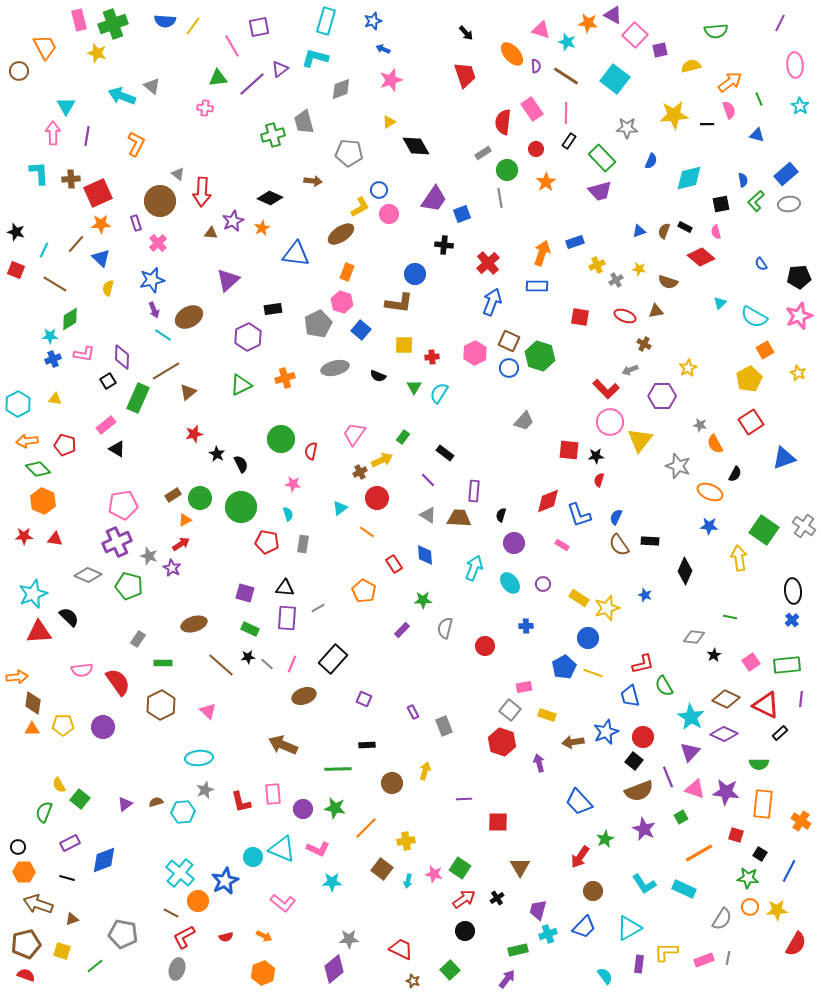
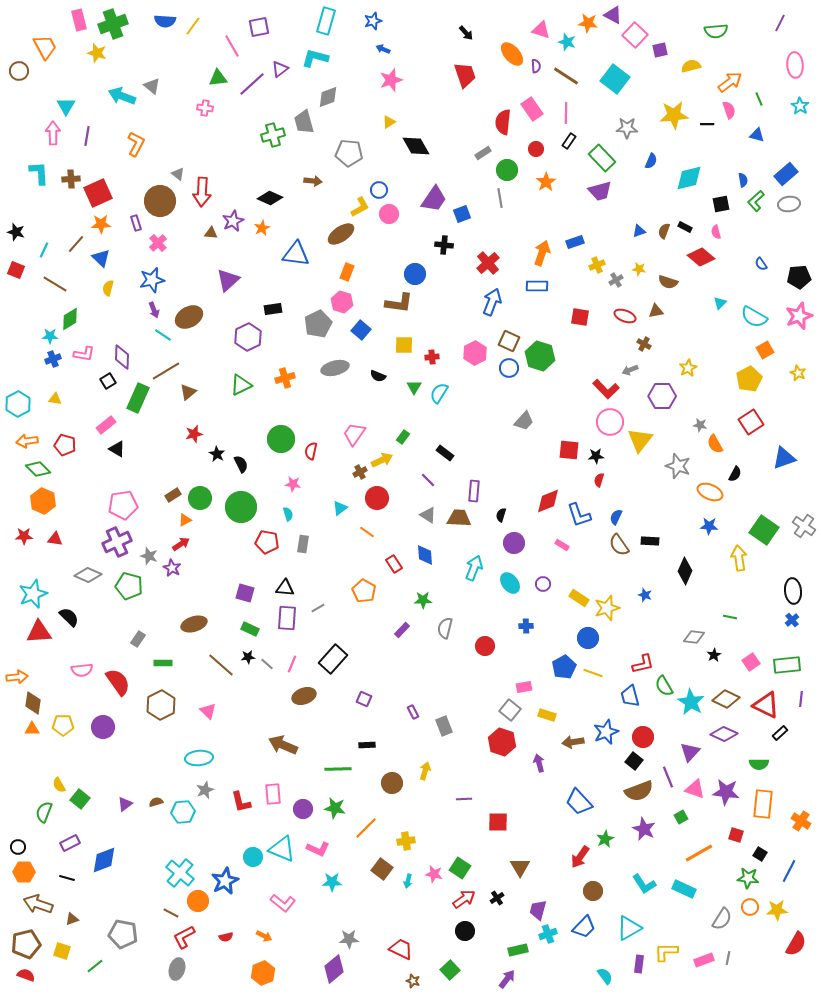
gray diamond at (341, 89): moved 13 px left, 8 px down
cyan star at (691, 717): moved 15 px up
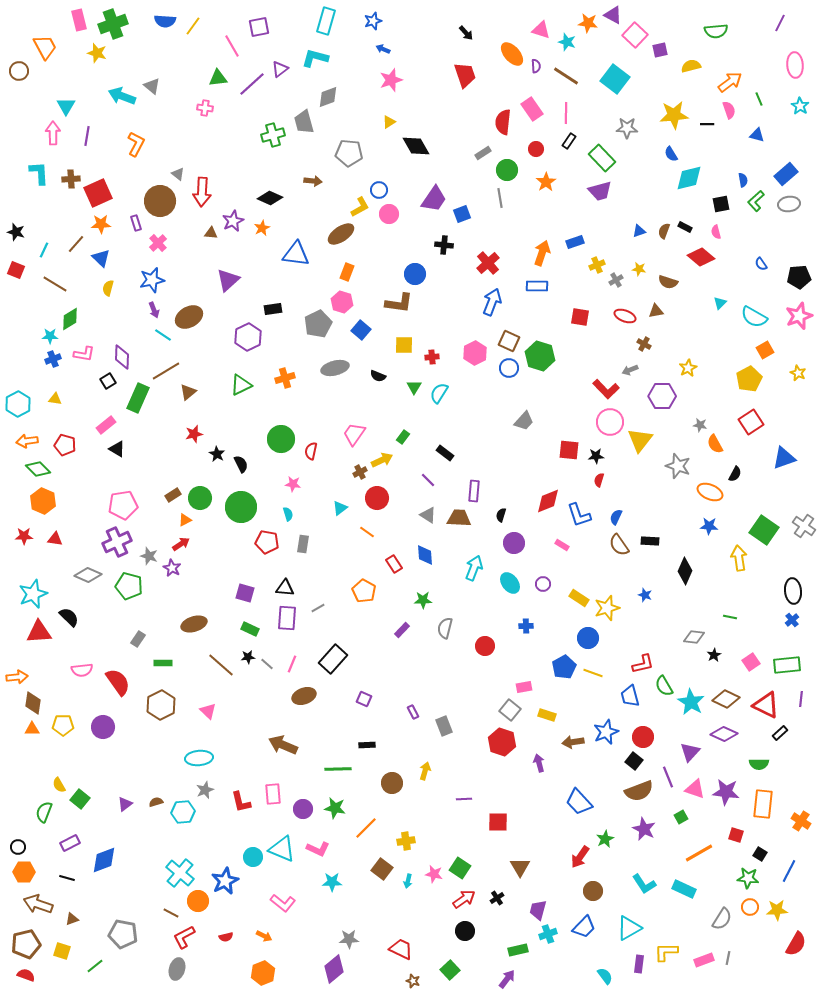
blue semicircle at (651, 161): moved 20 px right, 7 px up; rotated 126 degrees clockwise
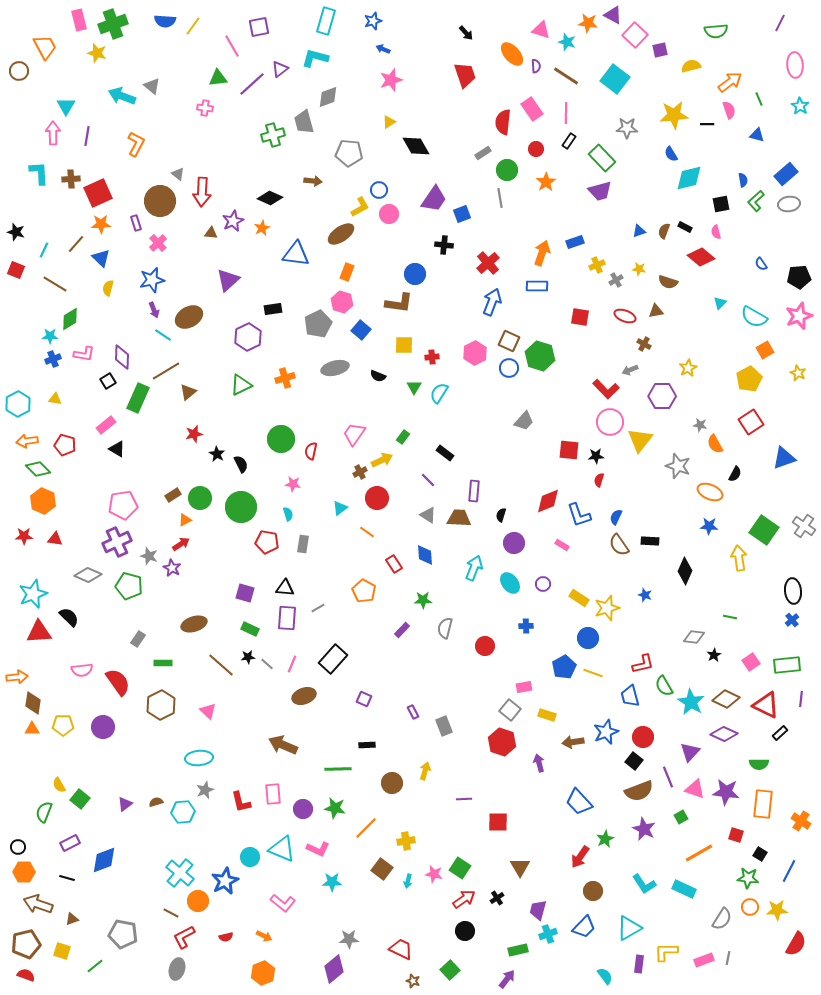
cyan circle at (253, 857): moved 3 px left
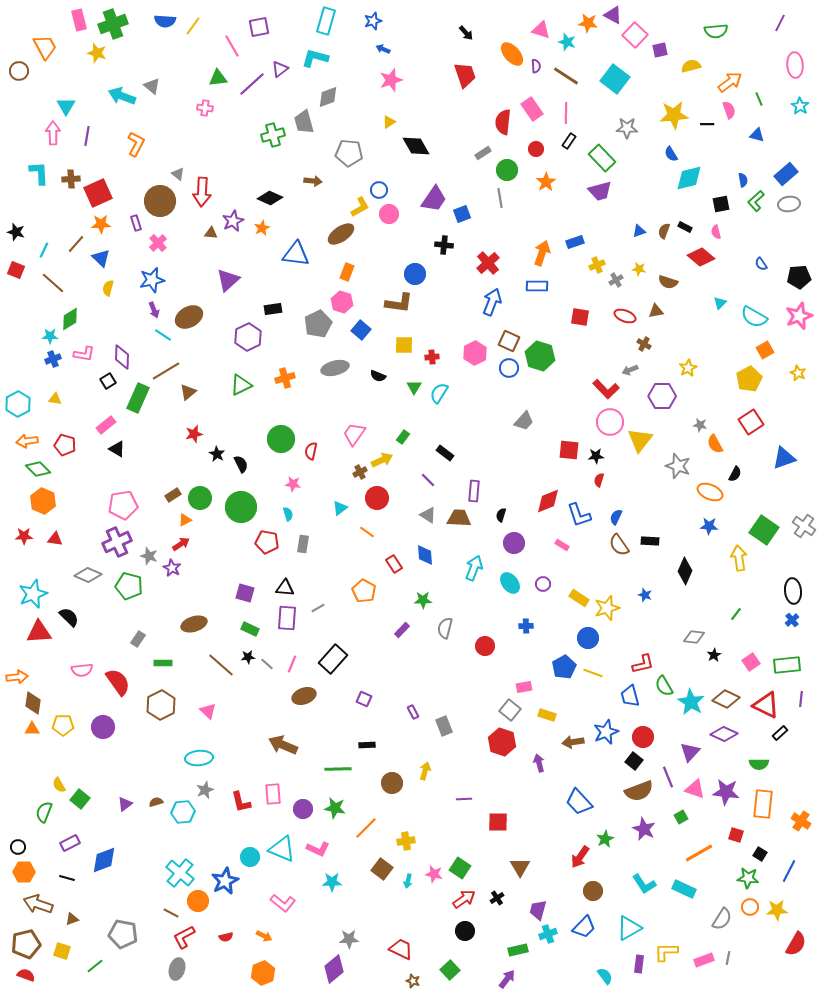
brown line at (55, 284): moved 2 px left, 1 px up; rotated 10 degrees clockwise
green line at (730, 617): moved 6 px right, 3 px up; rotated 64 degrees counterclockwise
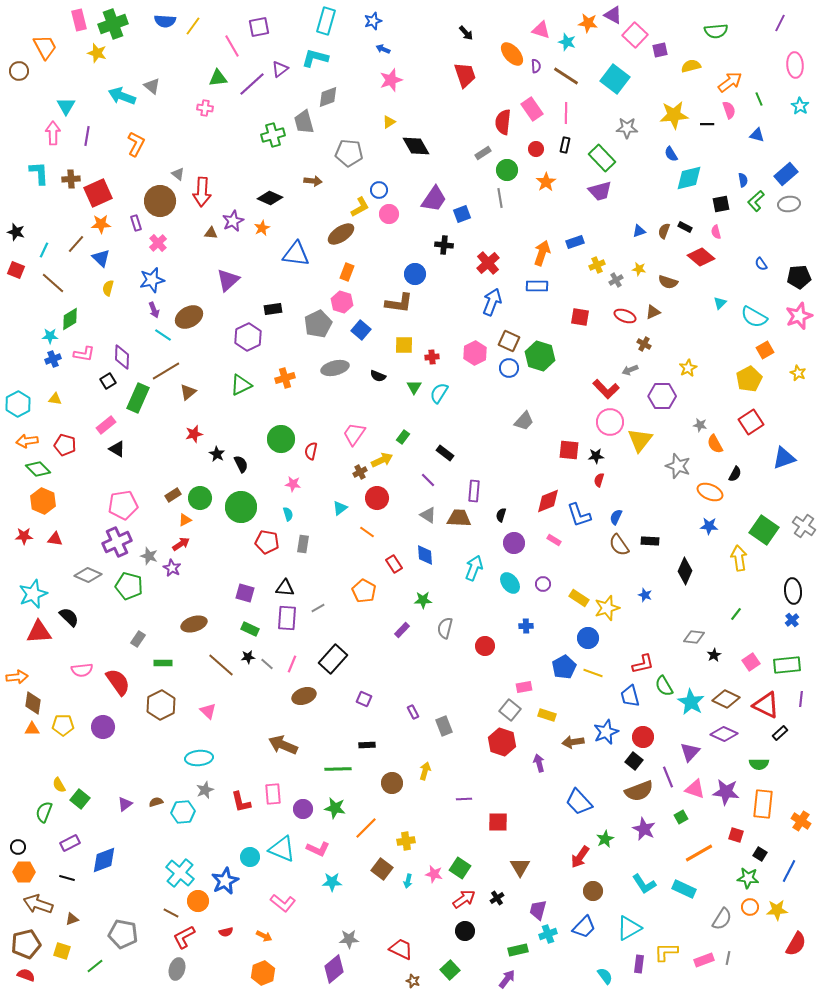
black rectangle at (569, 141): moved 4 px left, 4 px down; rotated 21 degrees counterclockwise
brown triangle at (656, 311): moved 3 px left, 1 px down; rotated 14 degrees counterclockwise
pink rectangle at (562, 545): moved 8 px left, 5 px up
red semicircle at (226, 937): moved 5 px up
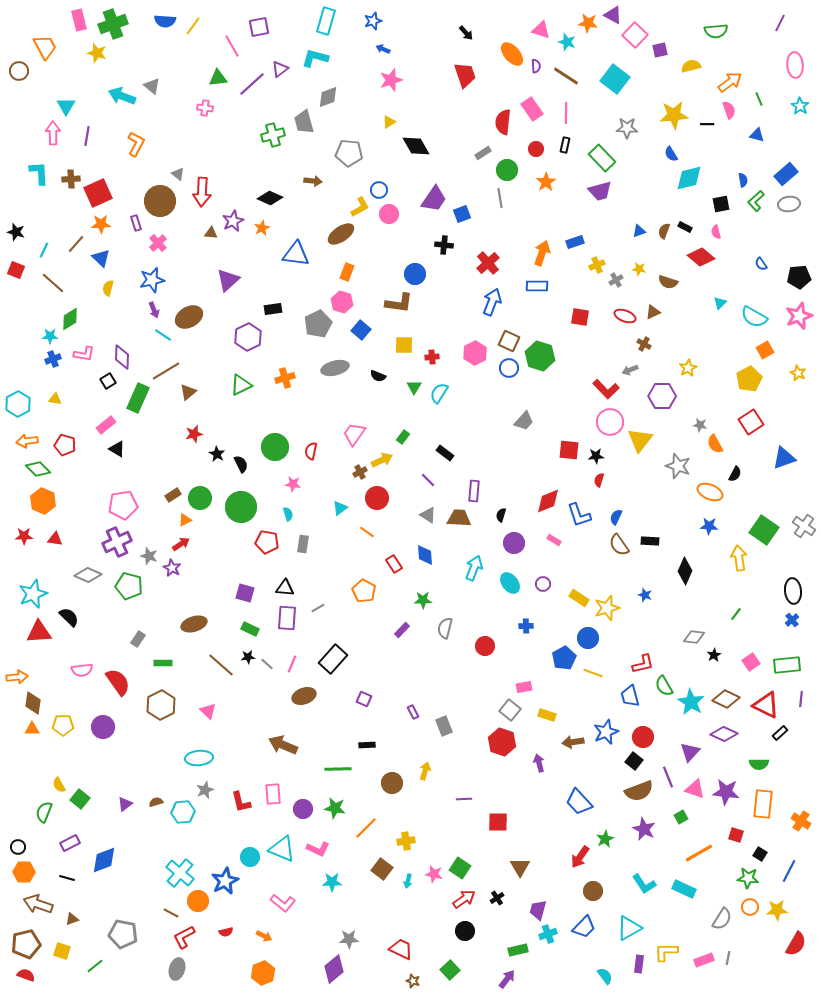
green circle at (281, 439): moved 6 px left, 8 px down
blue pentagon at (564, 667): moved 9 px up
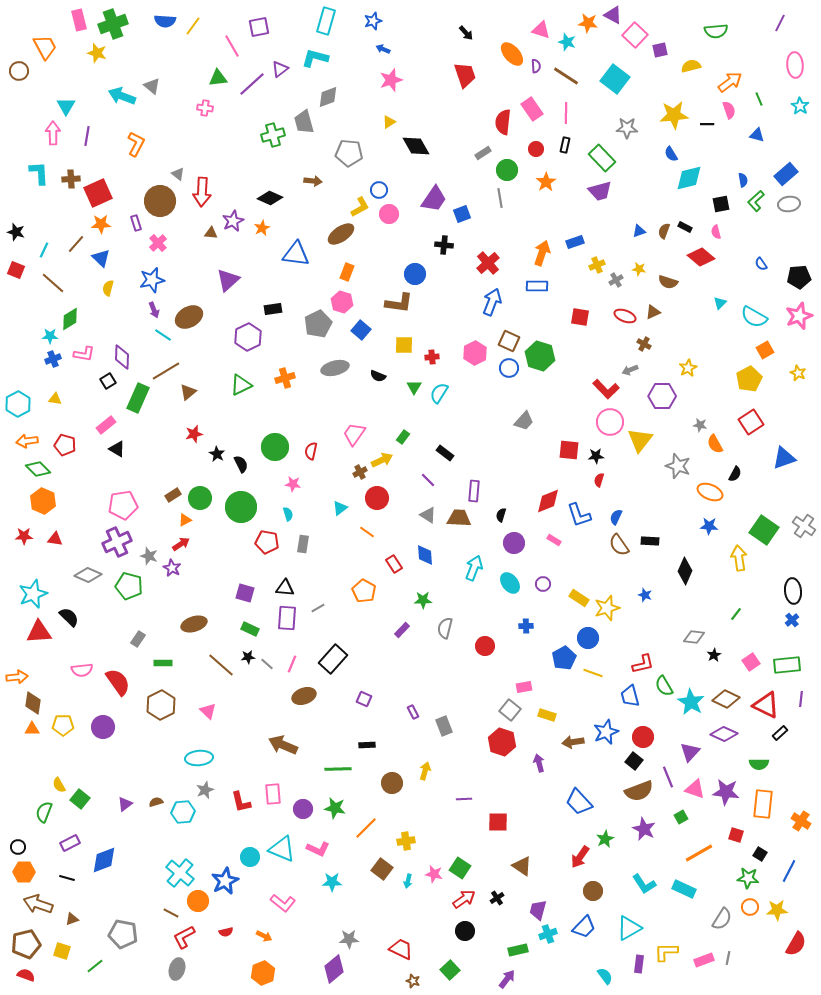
brown triangle at (520, 867): moved 2 px right, 1 px up; rotated 25 degrees counterclockwise
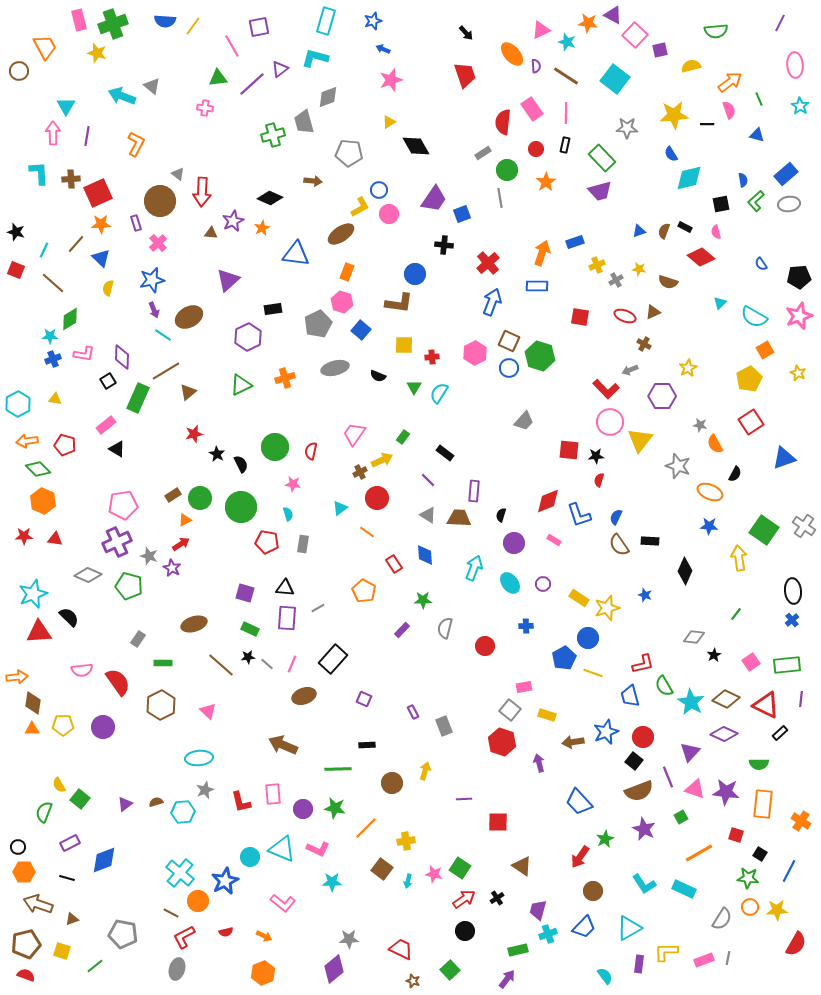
pink triangle at (541, 30): rotated 42 degrees counterclockwise
